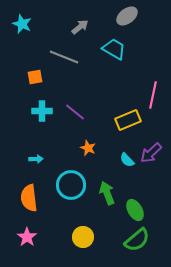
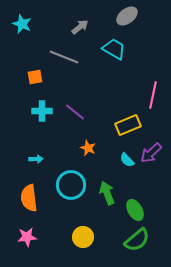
yellow rectangle: moved 5 px down
pink star: rotated 30 degrees clockwise
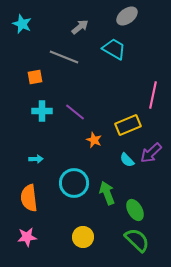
orange star: moved 6 px right, 8 px up
cyan circle: moved 3 px right, 2 px up
green semicircle: rotated 96 degrees counterclockwise
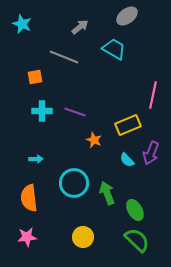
purple line: rotated 20 degrees counterclockwise
purple arrow: rotated 25 degrees counterclockwise
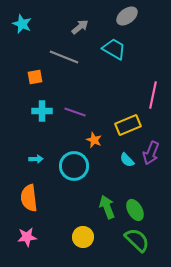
cyan circle: moved 17 px up
green arrow: moved 14 px down
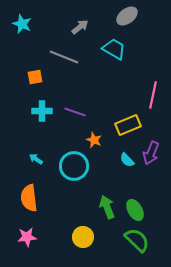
cyan arrow: rotated 144 degrees counterclockwise
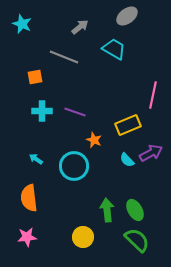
purple arrow: rotated 140 degrees counterclockwise
green arrow: moved 3 px down; rotated 15 degrees clockwise
